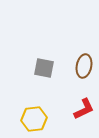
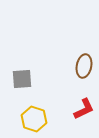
gray square: moved 22 px left, 11 px down; rotated 15 degrees counterclockwise
yellow hexagon: rotated 25 degrees clockwise
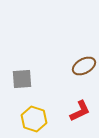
brown ellipse: rotated 50 degrees clockwise
red L-shape: moved 4 px left, 2 px down
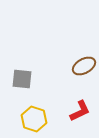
gray square: rotated 10 degrees clockwise
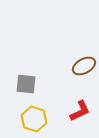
gray square: moved 4 px right, 5 px down
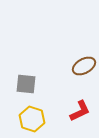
yellow hexagon: moved 2 px left
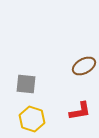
red L-shape: rotated 15 degrees clockwise
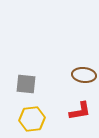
brown ellipse: moved 9 px down; rotated 35 degrees clockwise
yellow hexagon: rotated 25 degrees counterclockwise
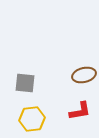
brown ellipse: rotated 20 degrees counterclockwise
gray square: moved 1 px left, 1 px up
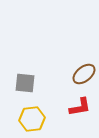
brown ellipse: moved 1 px up; rotated 25 degrees counterclockwise
red L-shape: moved 4 px up
